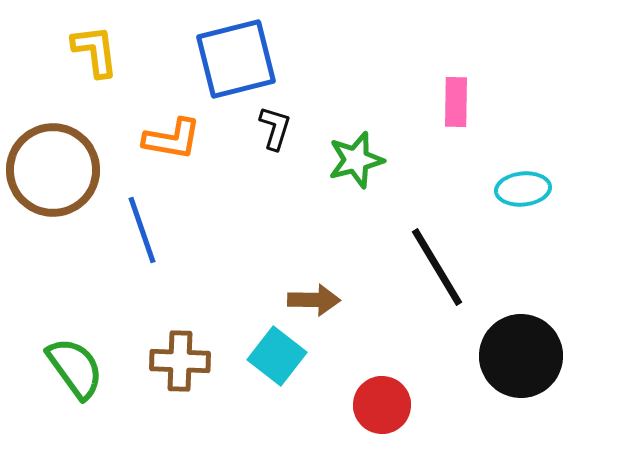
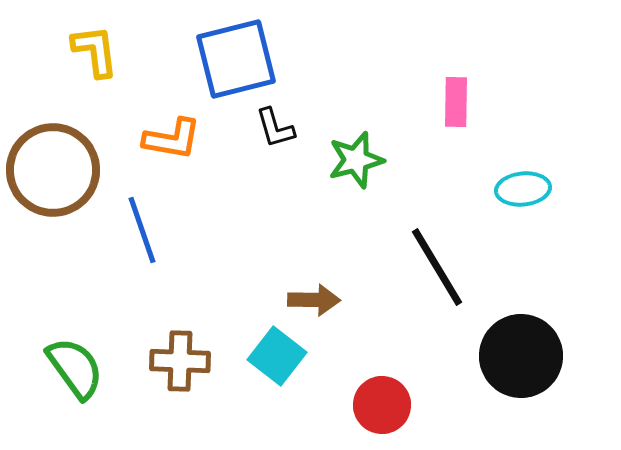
black L-shape: rotated 147 degrees clockwise
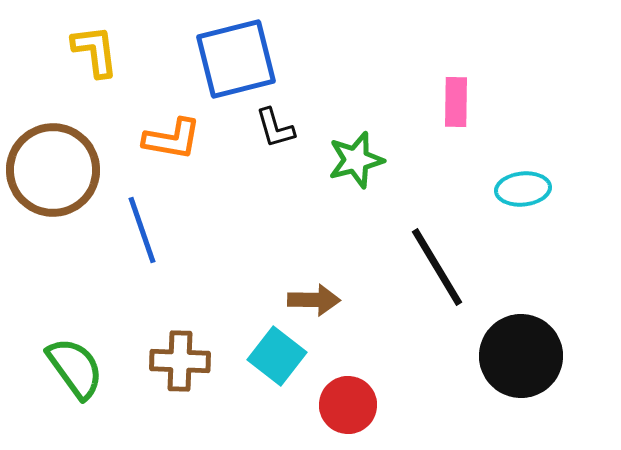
red circle: moved 34 px left
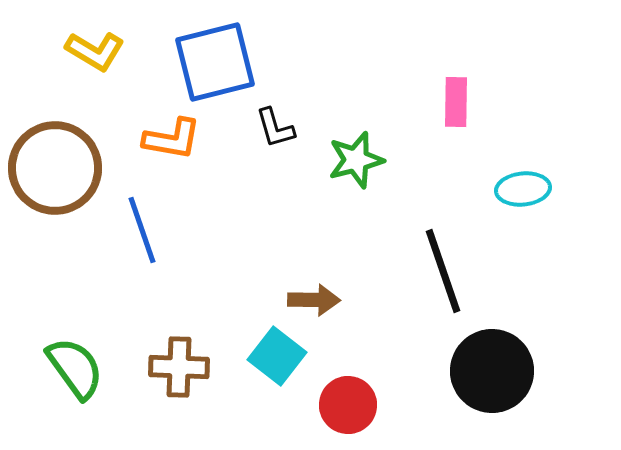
yellow L-shape: rotated 128 degrees clockwise
blue square: moved 21 px left, 3 px down
brown circle: moved 2 px right, 2 px up
black line: moved 6 px right, 4 px down; rotated 12 degrees clockwise
black circle: moved 29 px left, 15 px down
brown cross: moved 1 px left, 6 px down
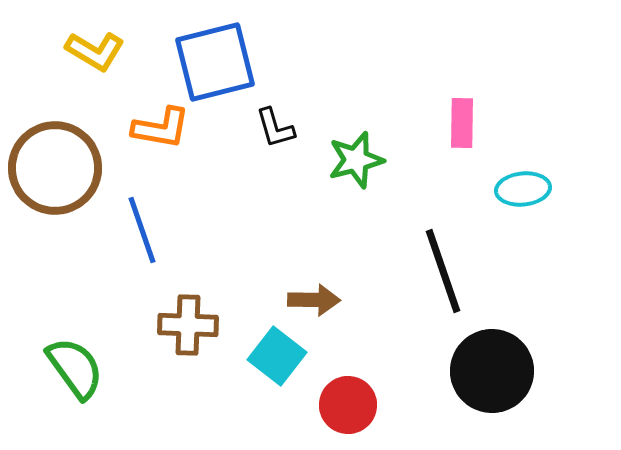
pink rectangle: moved 6 px right, 21 px down
orange L-shape: moved 11 px left, 11 px up
brown cross: moved 9 px right, 42 px up
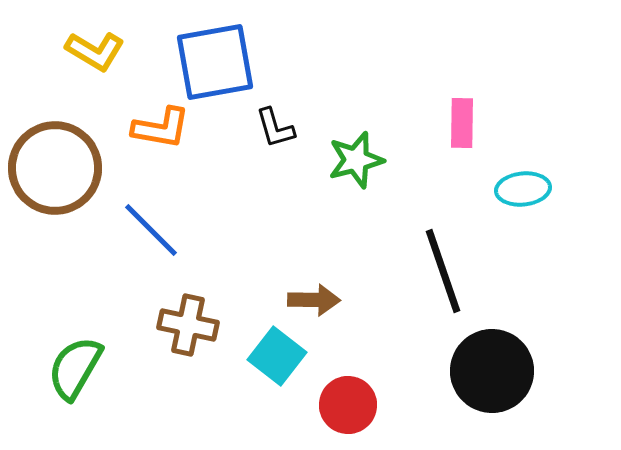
blue square: rotated 4 degrees clockwise
blue line: moved 9 px right; rotated 26 degrees counterclockwise
brown cross: rotated 10 degrees clockwise
green semicircle: rotated 114 degrees counterclockwise
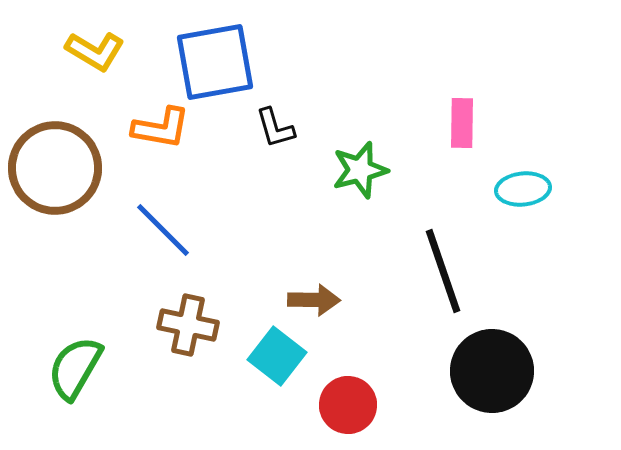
green star: moved 4 px right, 10 px down
blue line: moved 12 px right
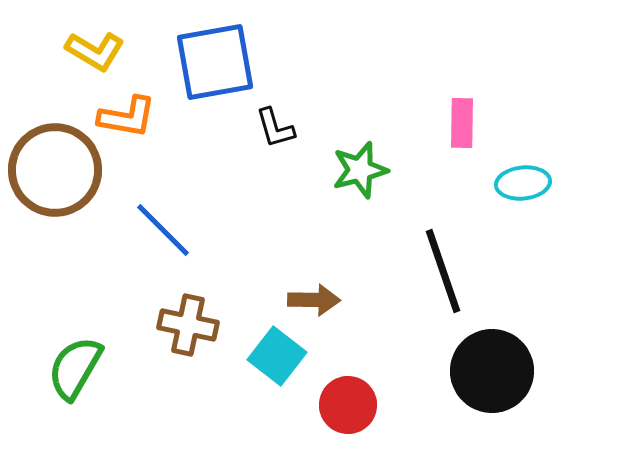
orange L-shape: moved 34 px left, 11 px up
brown circle: moved 2 px down
cyan ellipse: moved 6 px up
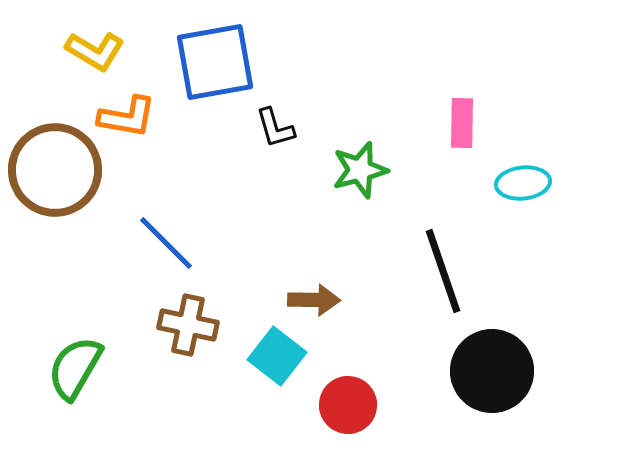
blue line: moved 3 px right, 13 px down
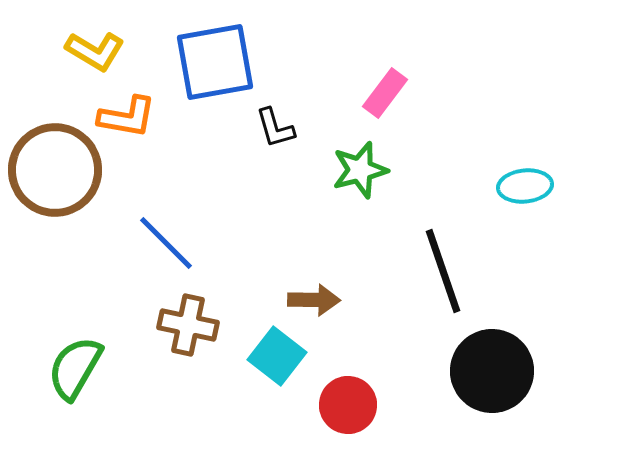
pink rectangle: moved 77 px left, 30 px up; rotated 36 degrees clockwise
cyan ellipse: moved 2 px right, 3 px down
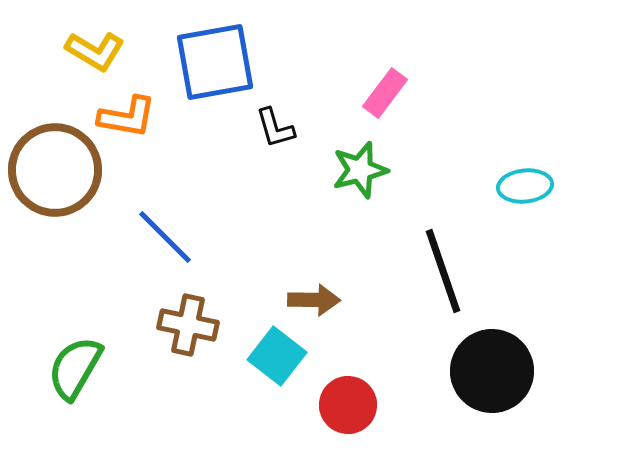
blue line: moved 1 px left, 6 px up
